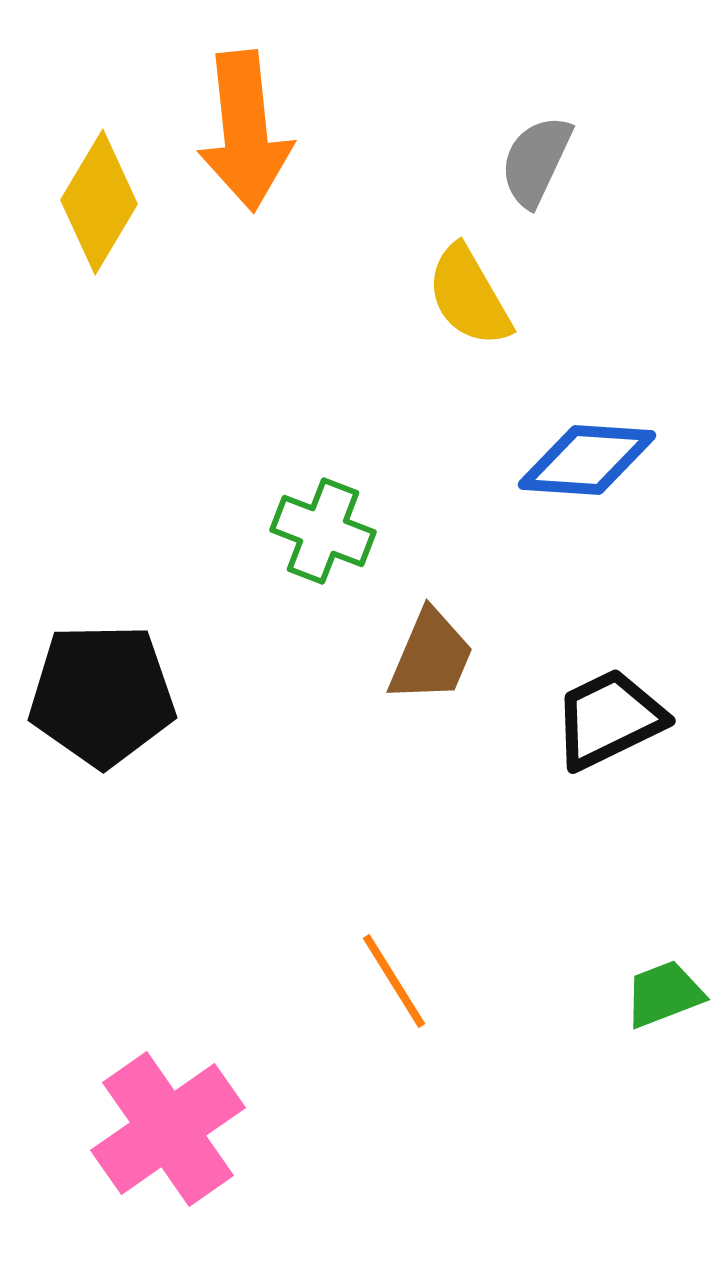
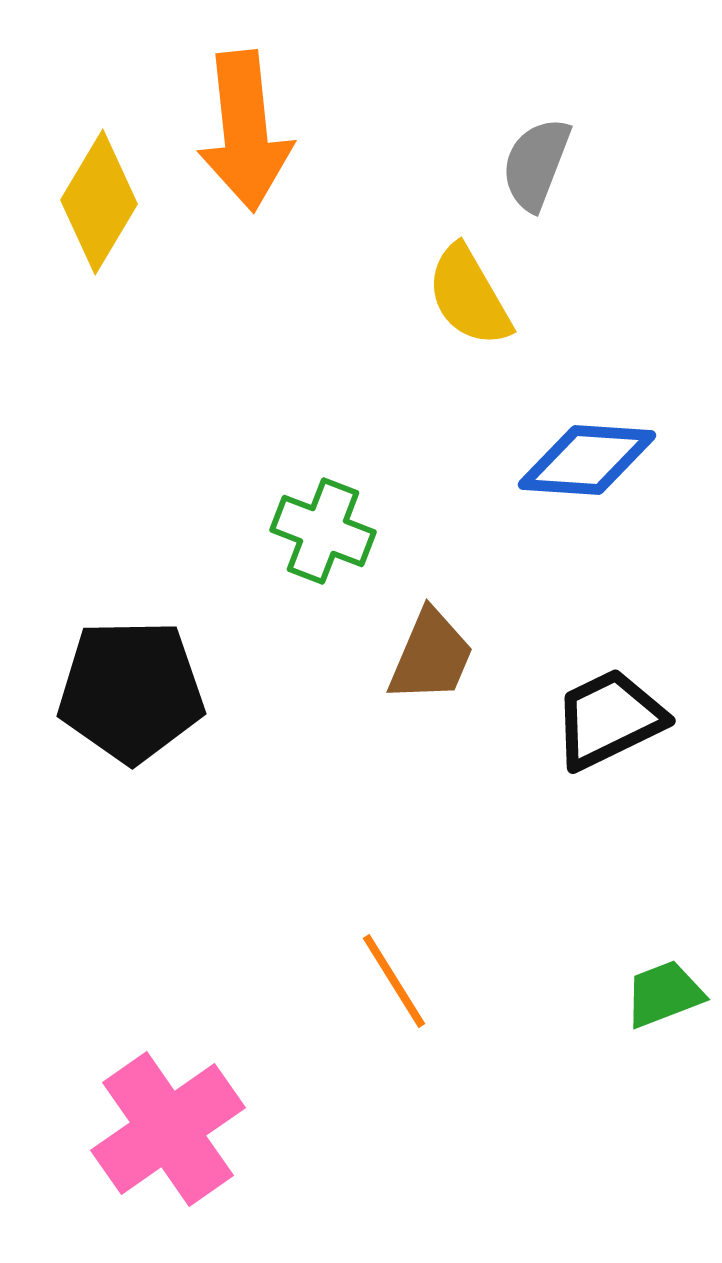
gray semicircle: moved 3 px down; rotated 4 degrees counterclockwise
black pentagon: moved 29 px right, 4 px up
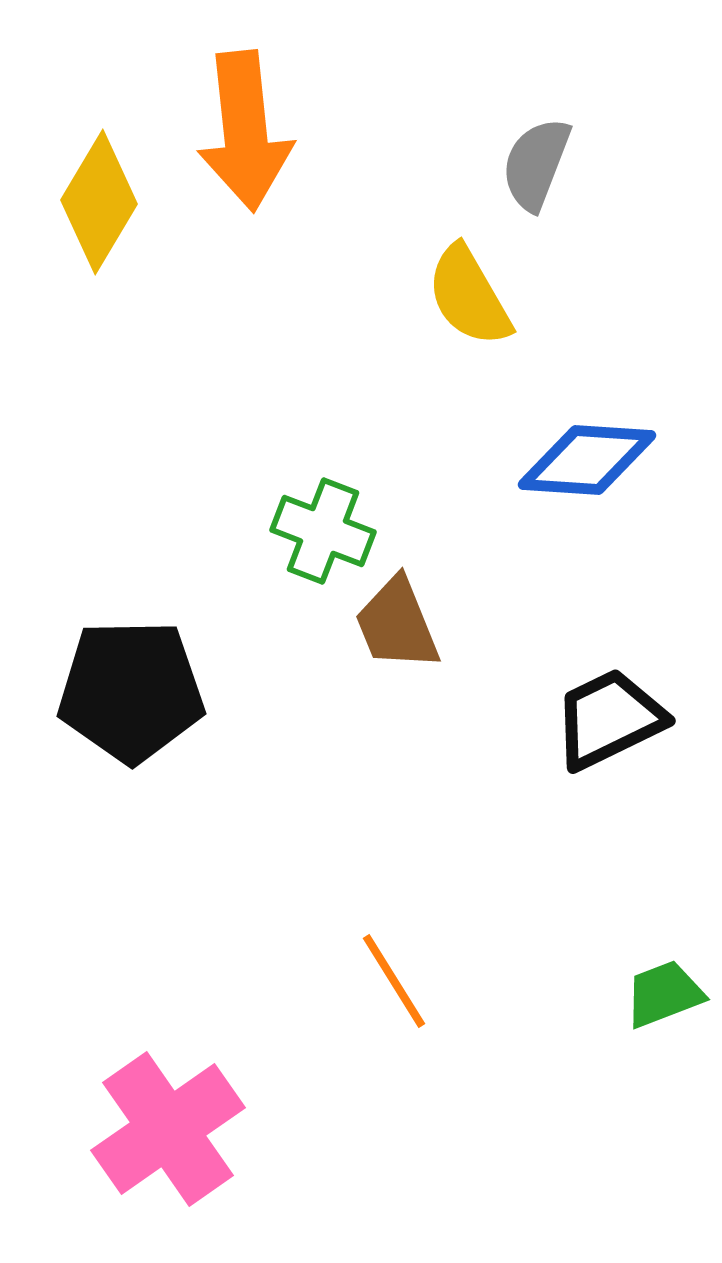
brown trapezoid: moved 34 px left, 32 px up; rotated 135 degrees clockwise
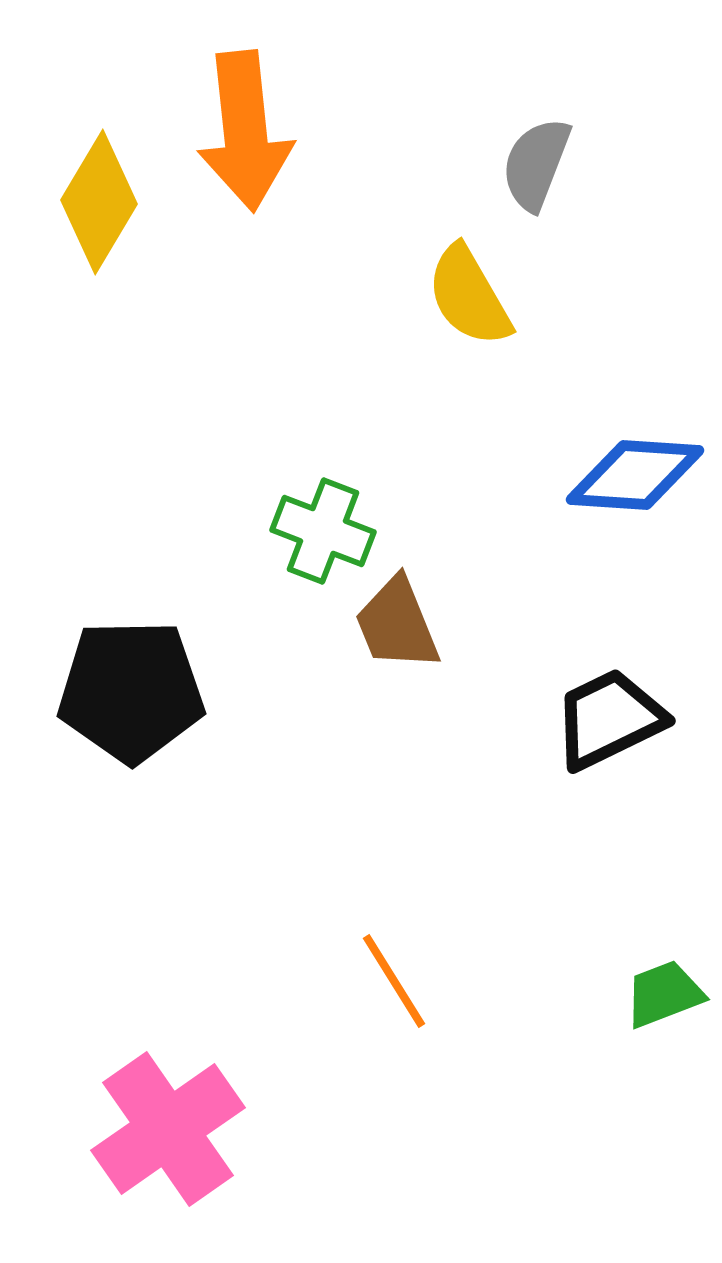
blue diamond: moved 48 px right, 15 px down
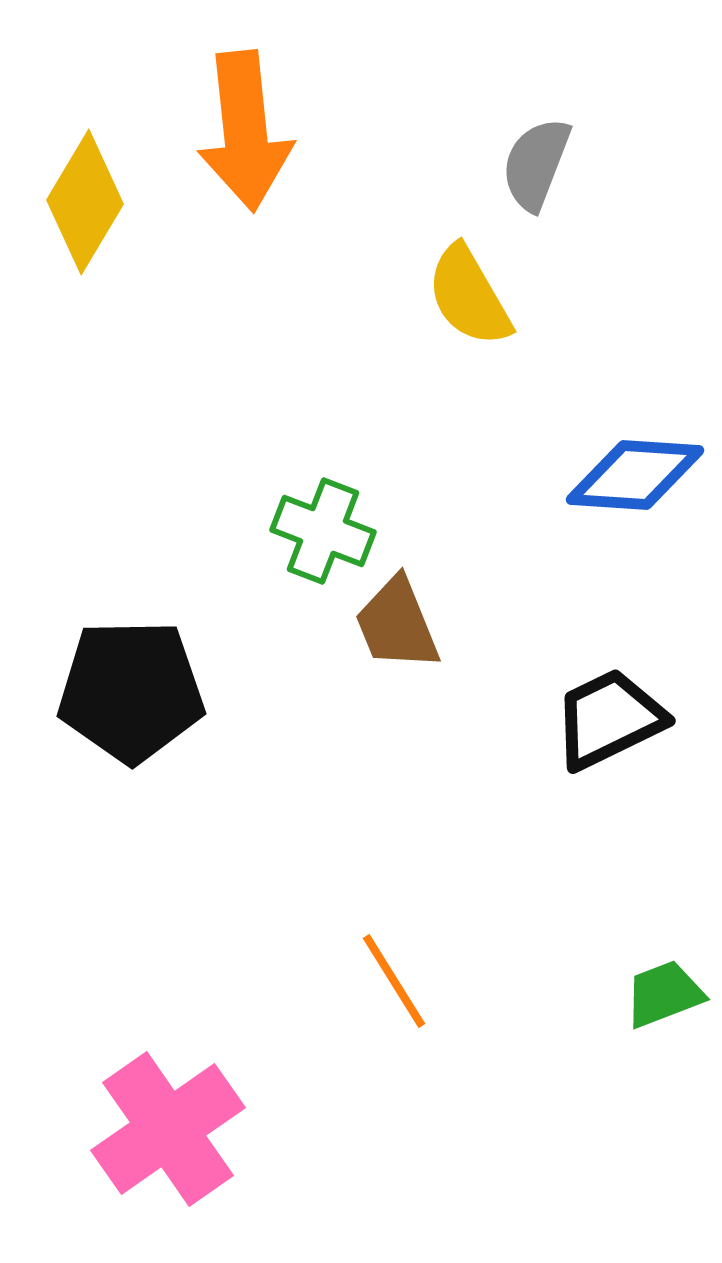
yellow diamond: moved 14 px left
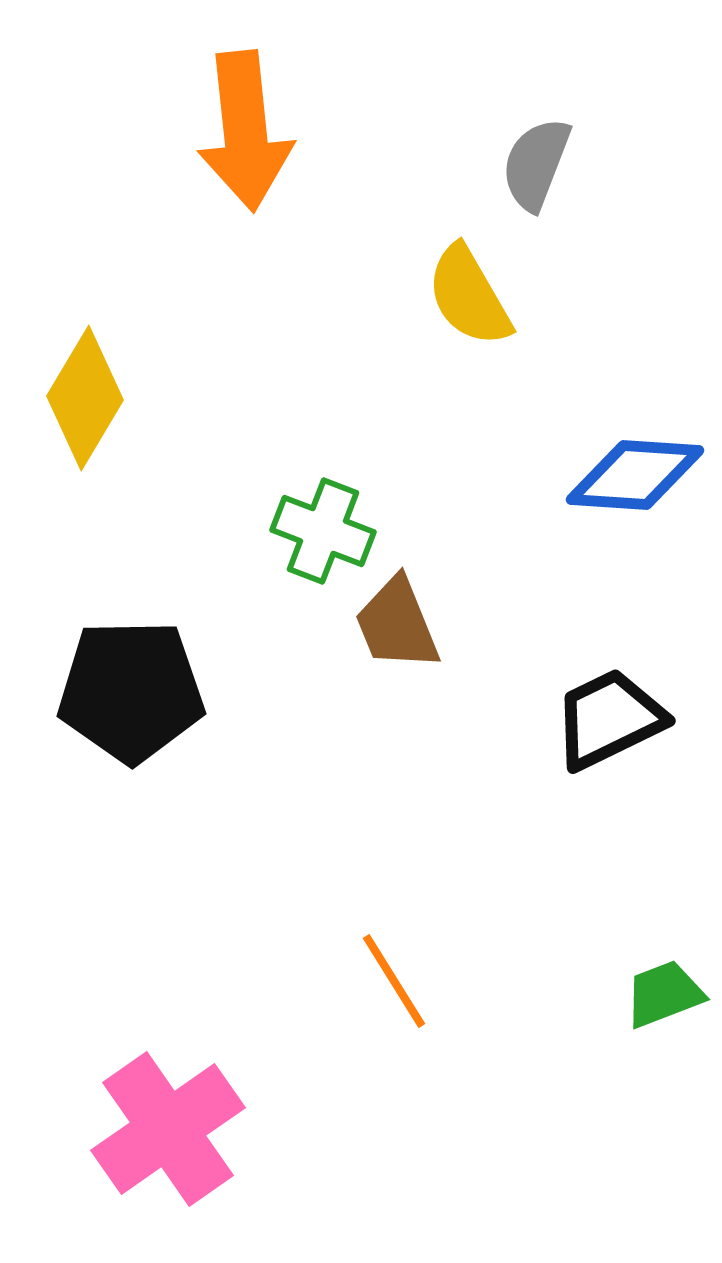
yellow diamond: moved 196 px down
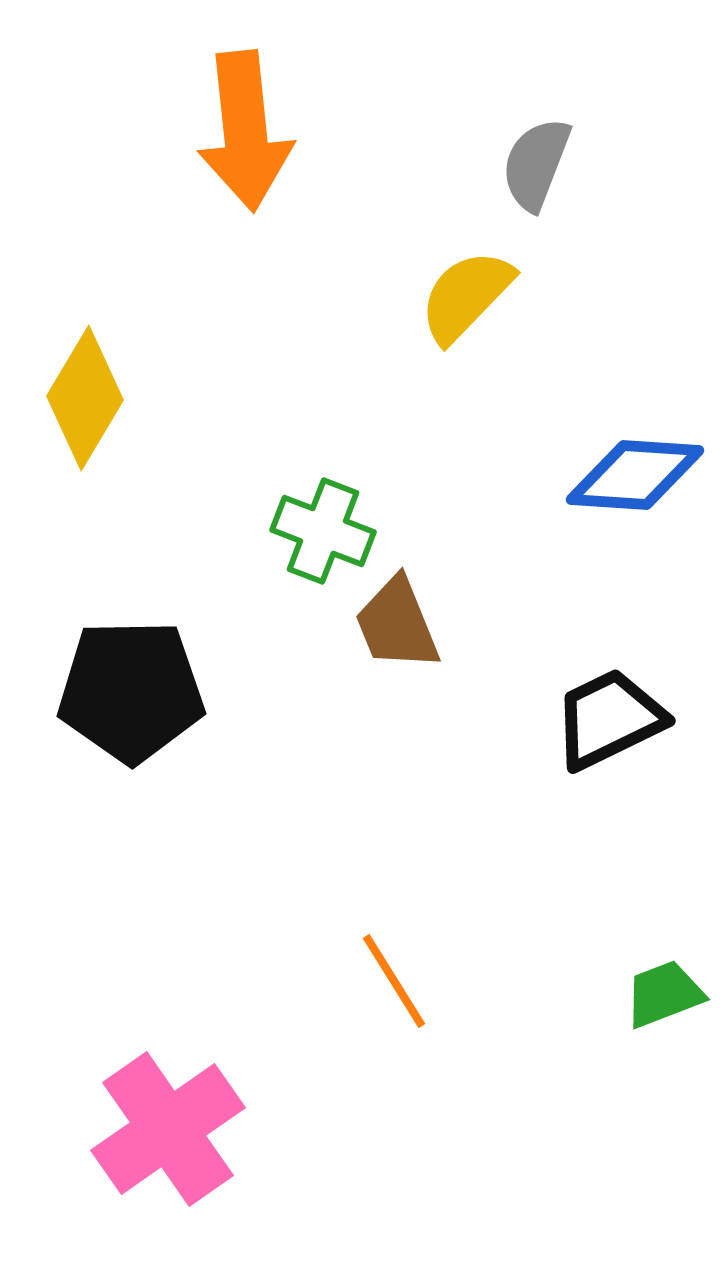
yellow semicircle: moved 3 px left; rotated 74 degrees clockwise
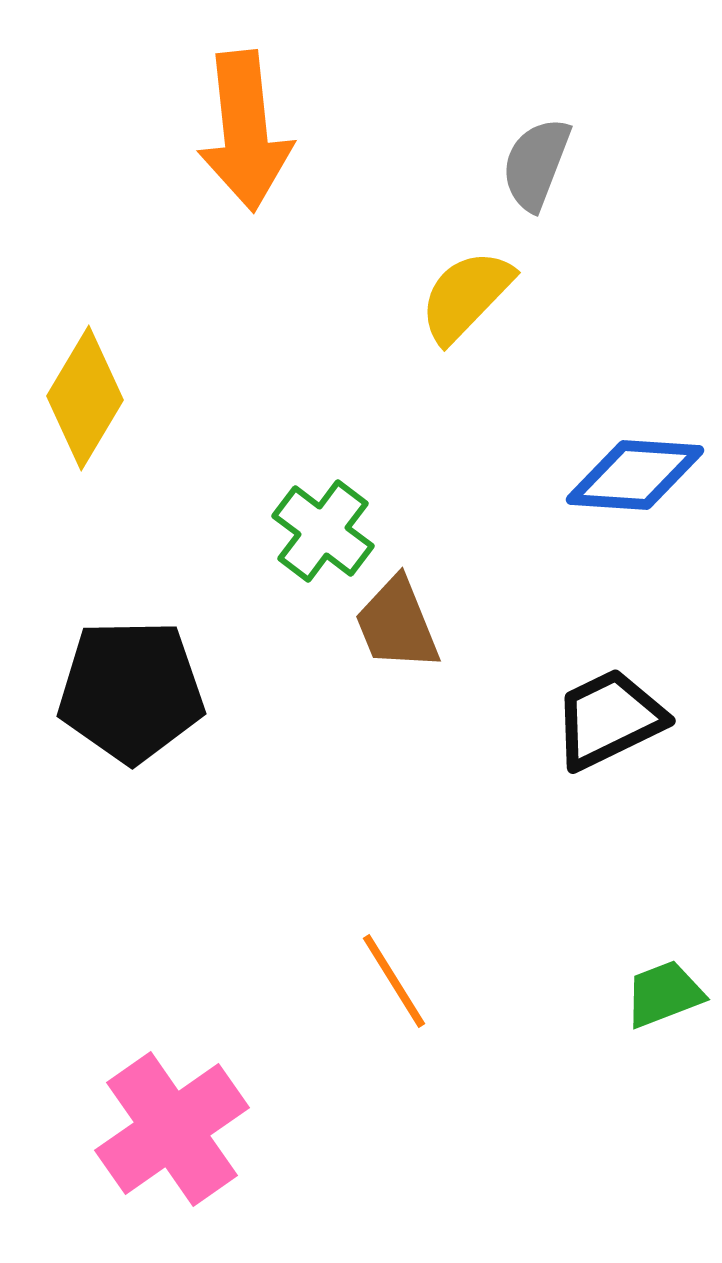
green cross: rotated 16 degrees clockwise
pink cross: moved 4 px right
